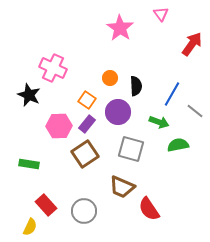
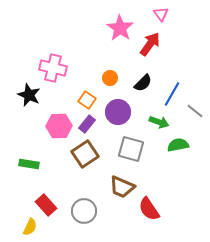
red arrow: moved 42 px left
pink cross: rotated 12 degrees counterclockwise
black semicircle: moved 7 px right, 3 px up; rotated 48 degrees clockwise
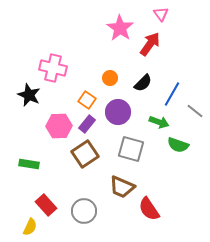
green semicircle: rotated 150 degrees counterclockwise
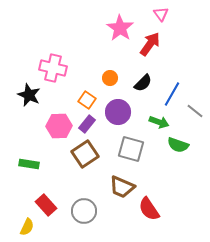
yellow semicircle: moved 3 px left
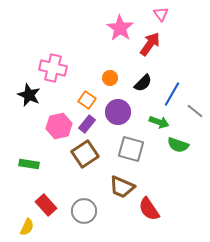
pink hexagon: rotated 10 degrees counterclockwise
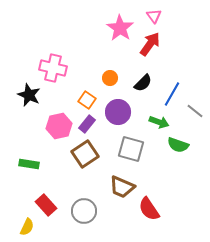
pink triangle: moved 7 px left, 2 px down
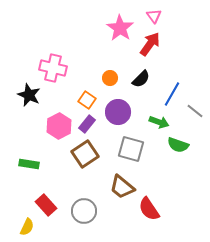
black semicircle: moved 2 px left, 4 px up
pink hexagon: rotated 15 degrees counterclockwise
brown trapezoid: rotated 16 degrees clockwise
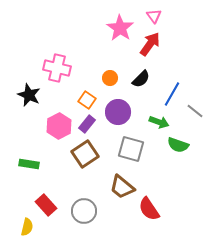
pink cross: moved 4 px right
yellow semicircle: rotated 12 degrees counterclockwise
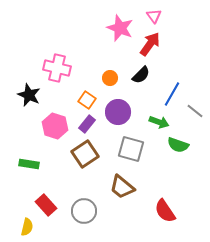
pink star: rotated 12 degrees counterclockwise
black semicircle: moved 4 px up
pink hexagon: moved 4 px left; rotated 15 degrees counterclockwise
red semicircle: moved 16 px right, 2 px down
